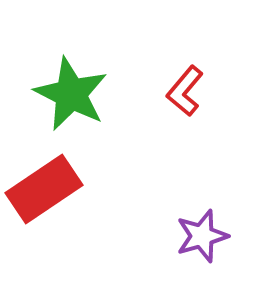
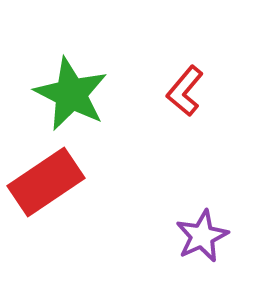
red rectangle: moved 2 px right, 7 px up
purple star: rotated 8 degrees counterclockwise
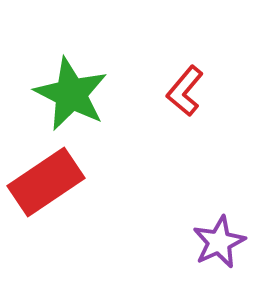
purple star: moved 17 px right, 6 px down
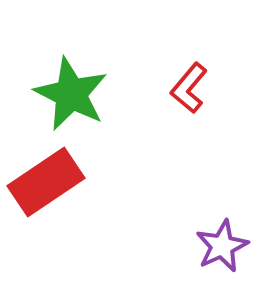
red L-shape: moved 4 px right, 3 px up
purple star: moved 3 px right, 4 px down
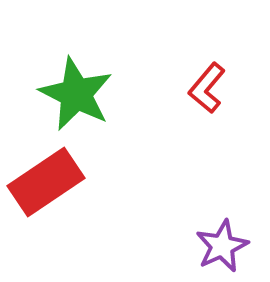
red L-shape: moved 18 px right
green star: moved 5 px right
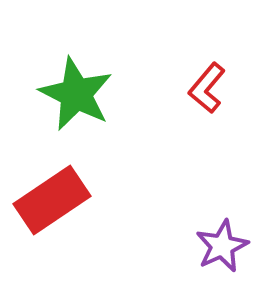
red rectangle: moved 6 px right, 18 px down
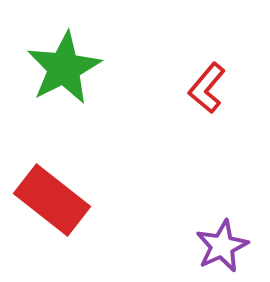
green star: moved 12 px left, 26 px up; rotated 18 degrees clockwise
red rectangle: rotated 72 degrees clockwise
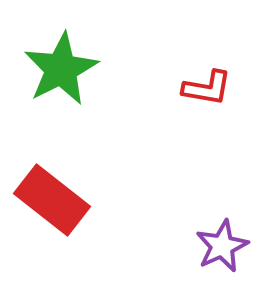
green star: moved 3 px left, 1 px down
red L-shape: rotated 120 degrees counterclockwise
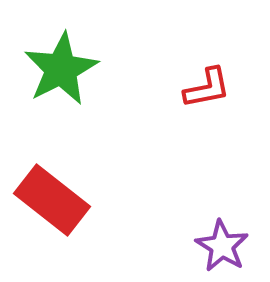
red L-shape: rotated 21 degrees counterclockwise
purple star: rotated 16 degrees counterclockwise
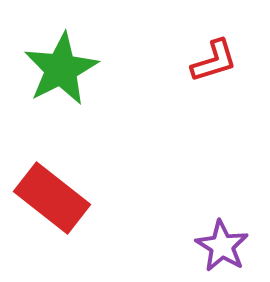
red L-shape: moved 7 px right, 27 px up; rotated 6 degrees counterclockwise
red rectangle: moved 2 px up
